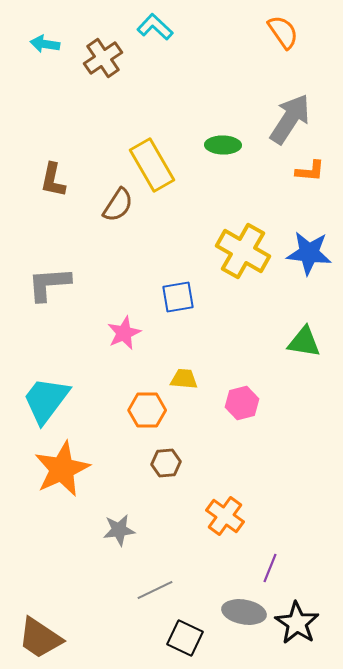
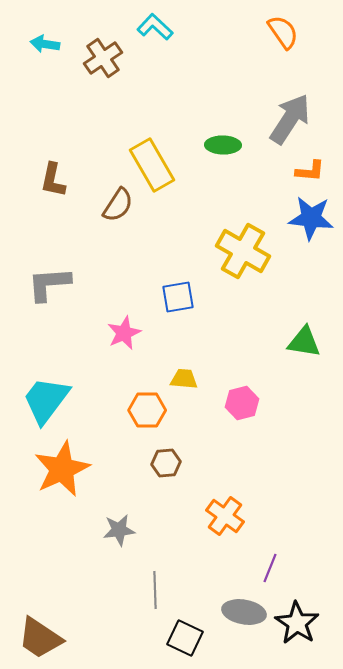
blue star: moved 2 px right, 35 px up
gray line: rotated 66 degrees counterclockwise
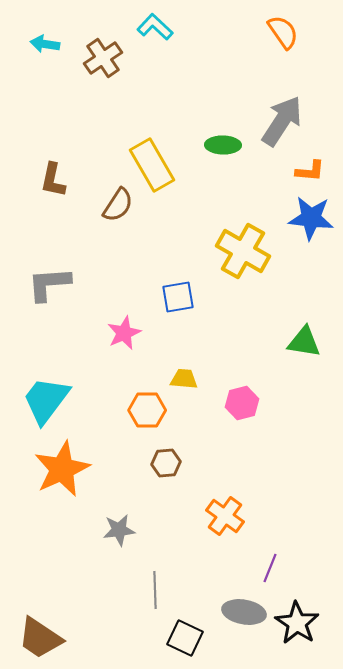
gray arrow: moved 8 px left, 2 px down
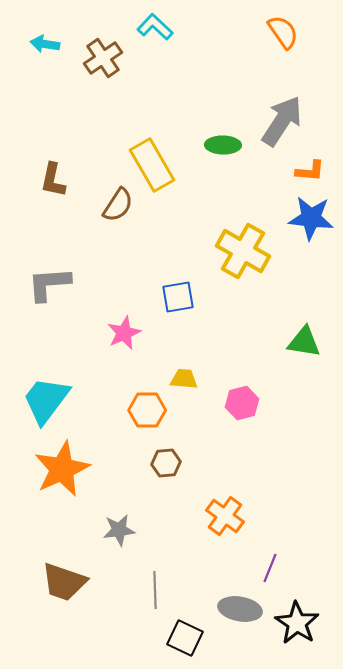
gray ellipse: moved 4 px left, 3 px up
brown trapezoid: moved 24 px right, 56 px up; rotated 15 degrees counterclockwise
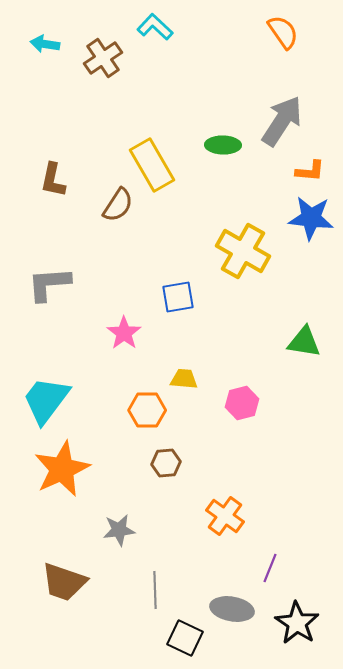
pink star: rotated 12 degrees counterclockwise
gray ellipse: moved 8 px left
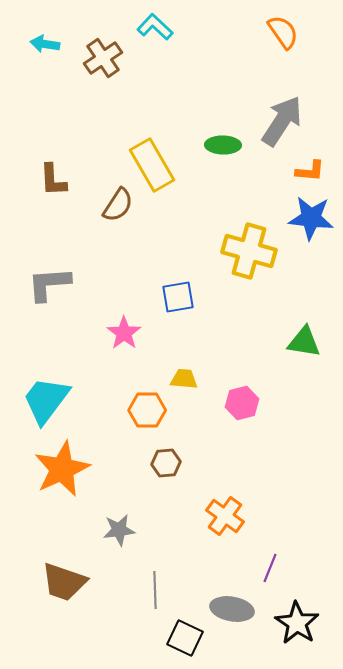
brown L-shape: rotated 15 degrees counterclockwise
yellow cross: moved 6 px right; rotated 14 degrees counterclockwise
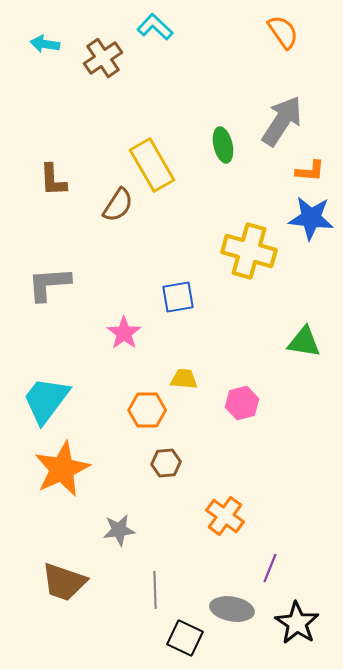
green ellipse: rotated 76 degrees clockwise
